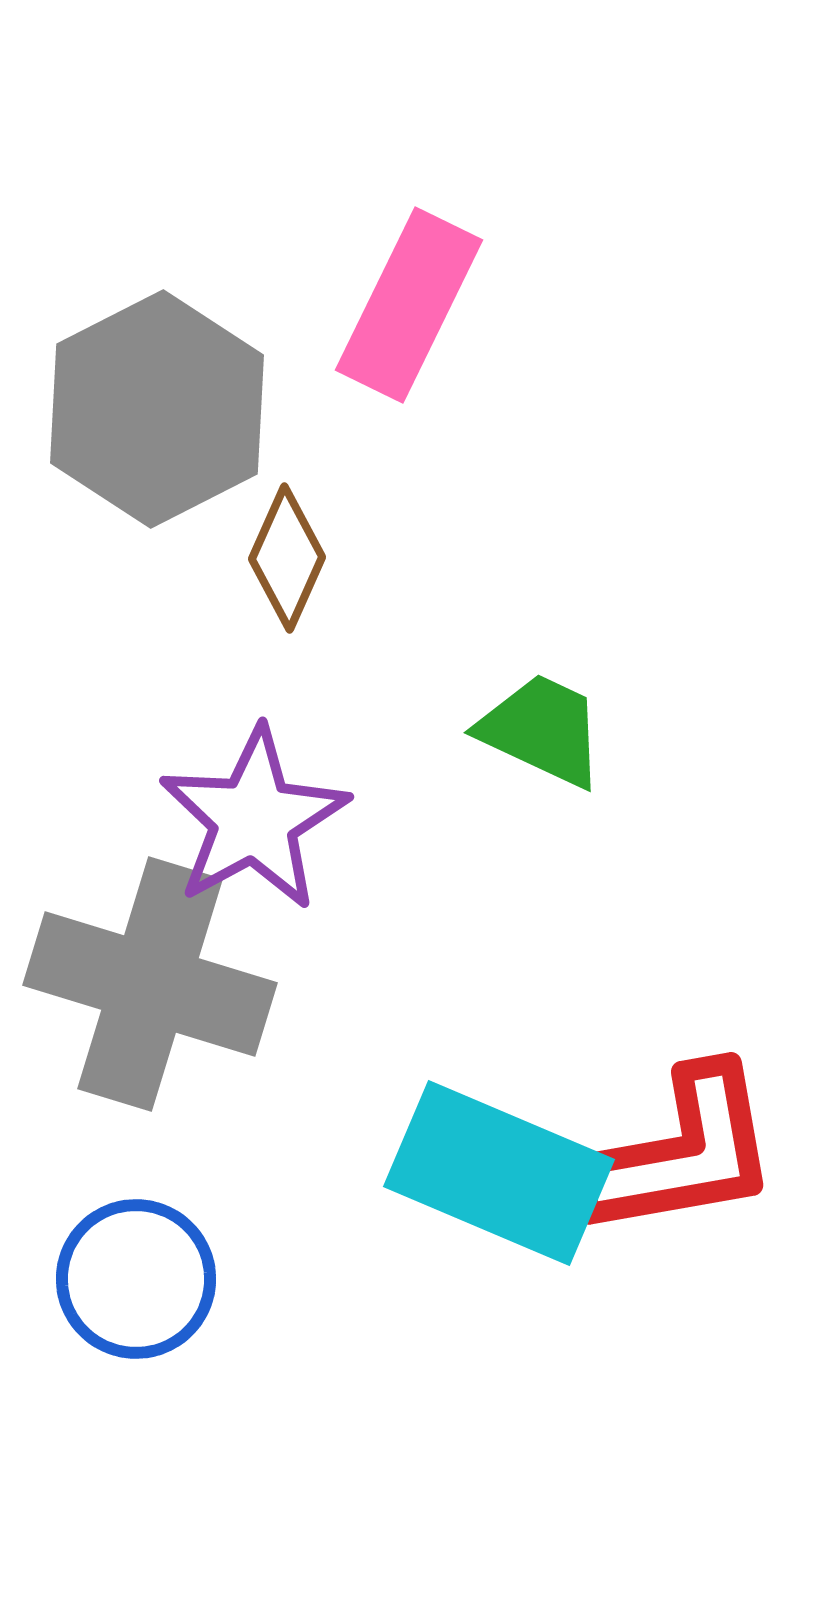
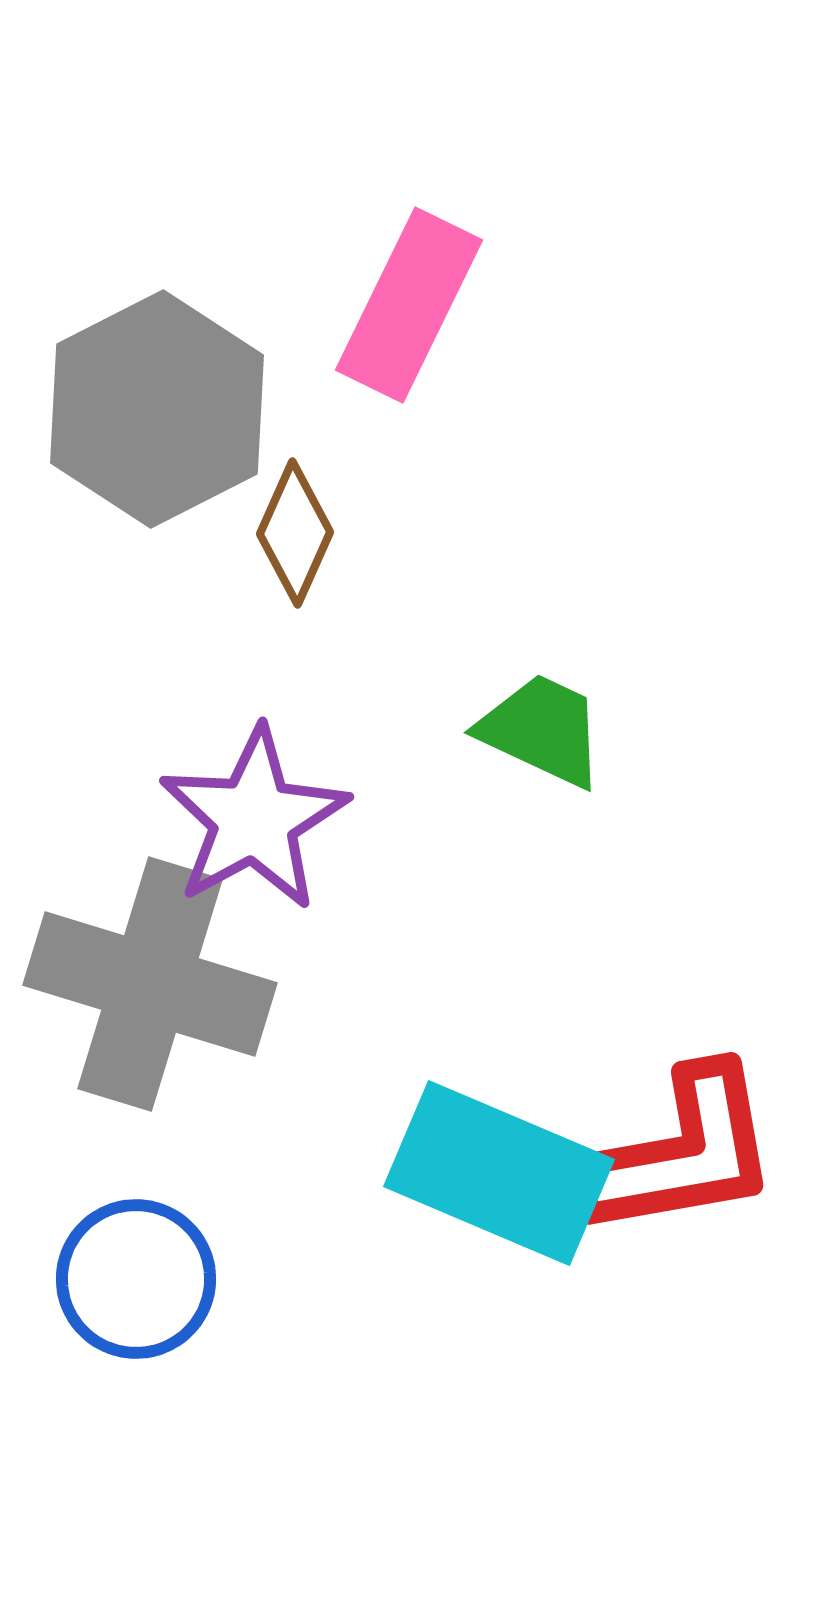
brown diamond: moved 8 px right, 25 px up
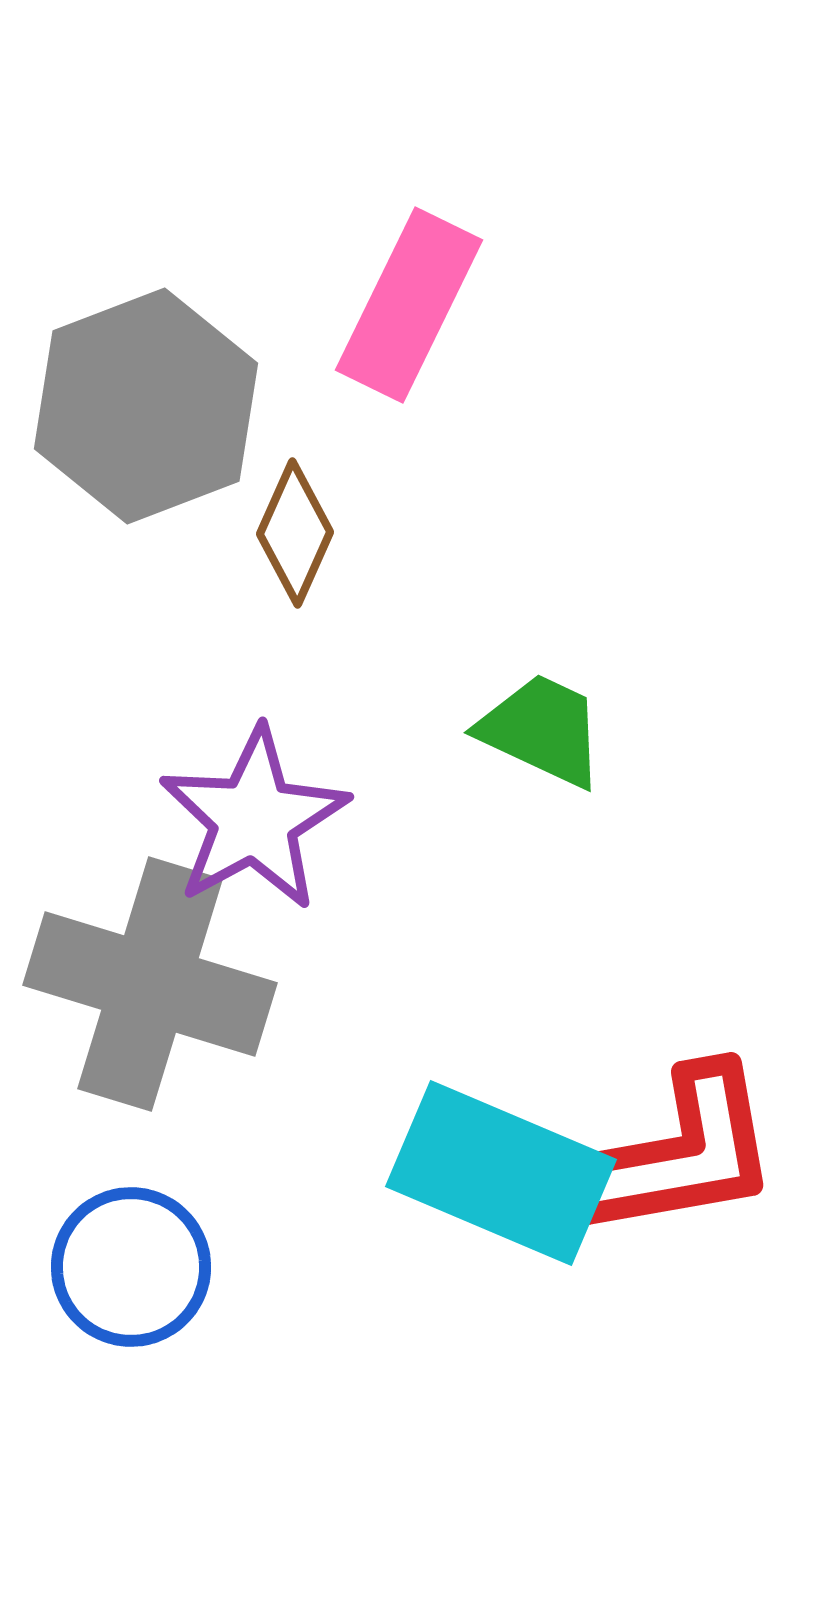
gray hexagon: moved 11 px left, 3 px up; rotated 6 degrees clockwise
cyan rectangle: moved 2 px right
blue circle: moved 5 px left, 12 px up
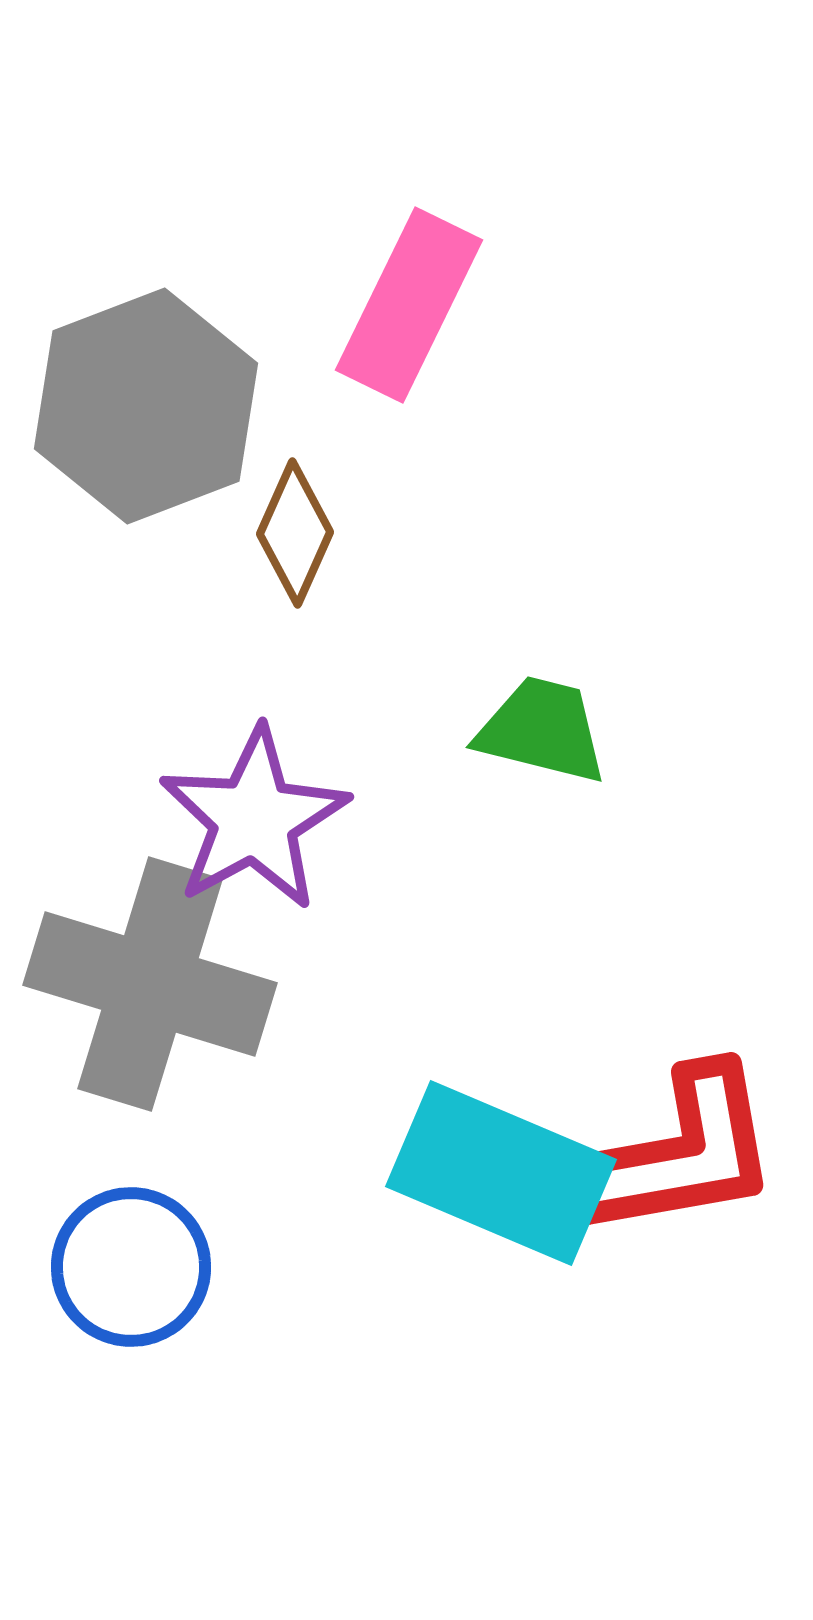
green trapezoid: rotated 11 degrees counterclockwise
